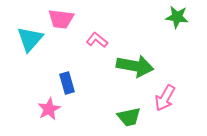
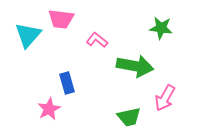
green star: moved 16 px left, 11 px down
cyan triangle: moved 2 px left, 4 px up
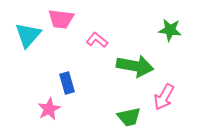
green star: moved 9 px right, 2 px down
pink arrow: moved 1 px left, 1 px up
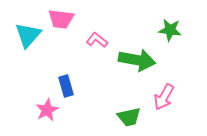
green arrow: moved 2 px right, 6 px up
blue rectangle: moved 1 px left, 3 px down
pink star: moved 2 px left, 1 px down
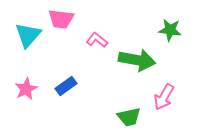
blue rectangle: rotated 70 degrees clockwise
pink star: moved 21 px left, 21 px up
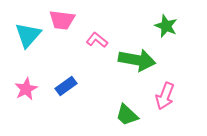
pink trapezoid: moved 1 px right, 1 px down
green star: moved 4 px left, 4 px up; rotated 15 degrees clockwise
pink arrow: moved 1 px right, 1 px up; rotated 8 degrees counterclockwise
green trapezoid: moved 2 px left, 2 px up; rotated 55 degrees clockwise
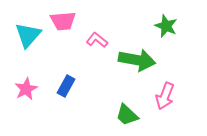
pink trapezoid: moved 1 px right, 1 px down; rotated 12 degrees counterclockwise
blue rectangle: rotated 25 degrees counterclockwise
